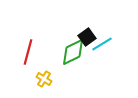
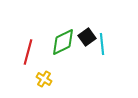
cyan line: rotated 65 degrees counterclockwise
green diamond: moved 10 px left, 10 px up
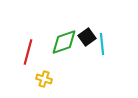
green diamond: moved 1 px right; rotated 8 degrees clockwise
yellow cross: rotated 14 degrees counterclockwise
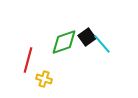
cyan line: rotated 35 degrees counterclockwise
red line: moved 8 px down
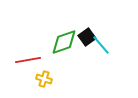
cyan line: moved 1 px left, 1 px down
red line: rotated 65 degrees clockwise
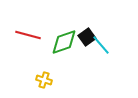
red line: moved 25 px up; rotated 25 degrees clockwise
yellow cross: moved 1 px down
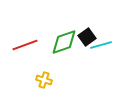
red line: moved 3 px left, 10 px down; rotated 35 degrees counterclockwise
cyan line: rotated 65 degrees counterclockwise
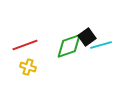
green diamond: moved 5 px right, 4 px down
yellow cross: moved 16 px left, 13 px up
